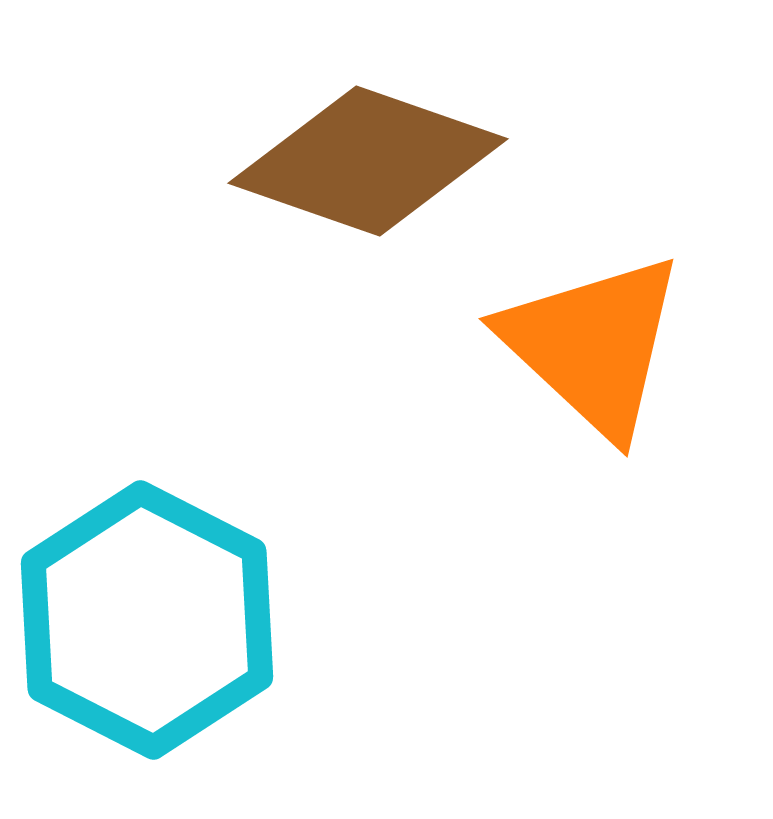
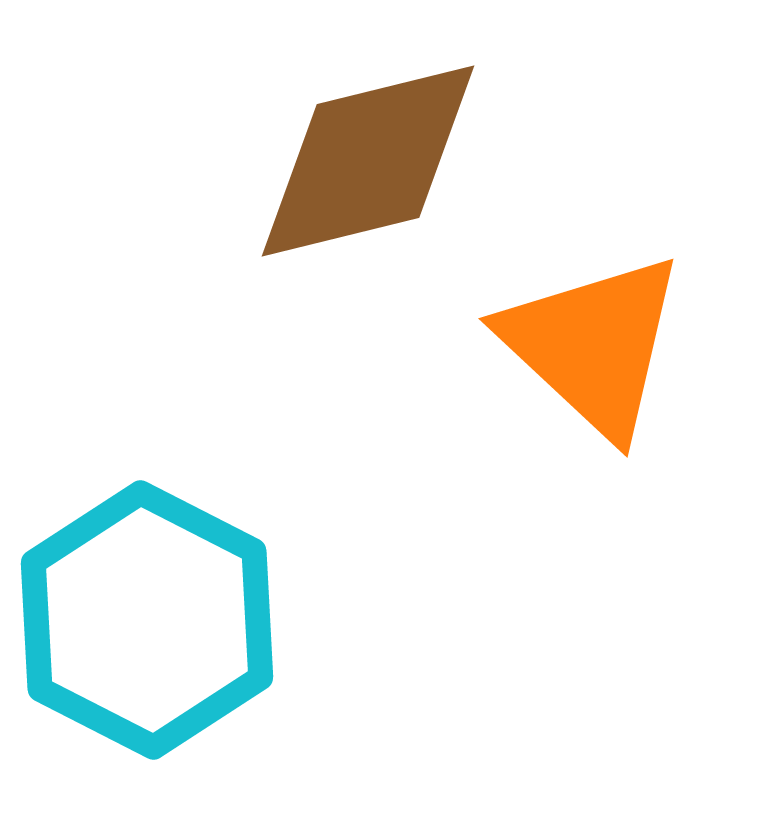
brown diamond: rotated 33 degrees counterclockwise
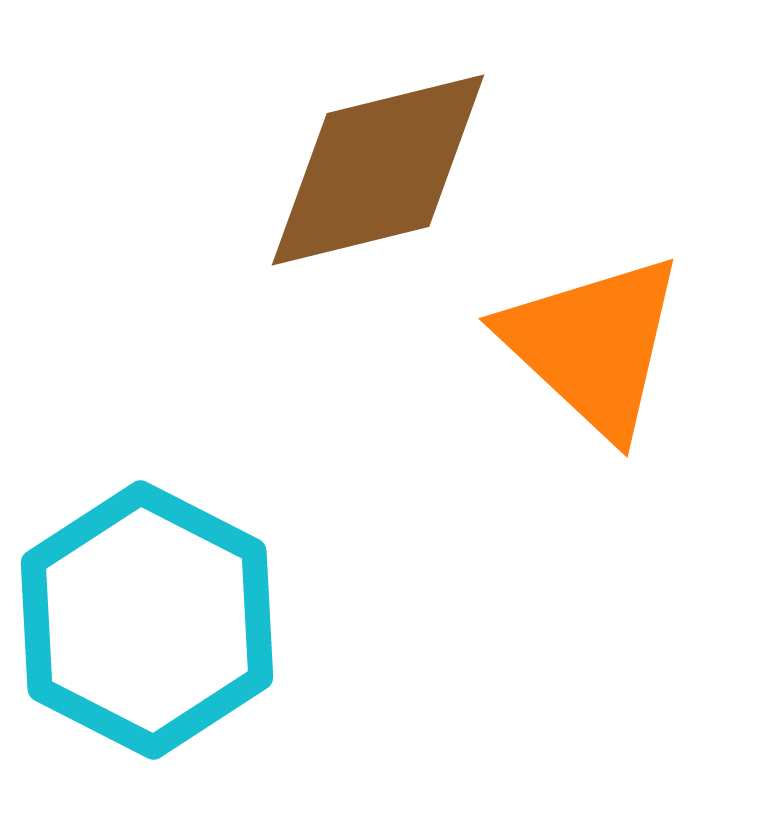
brown diamond: moved 10 px right, 9 px down
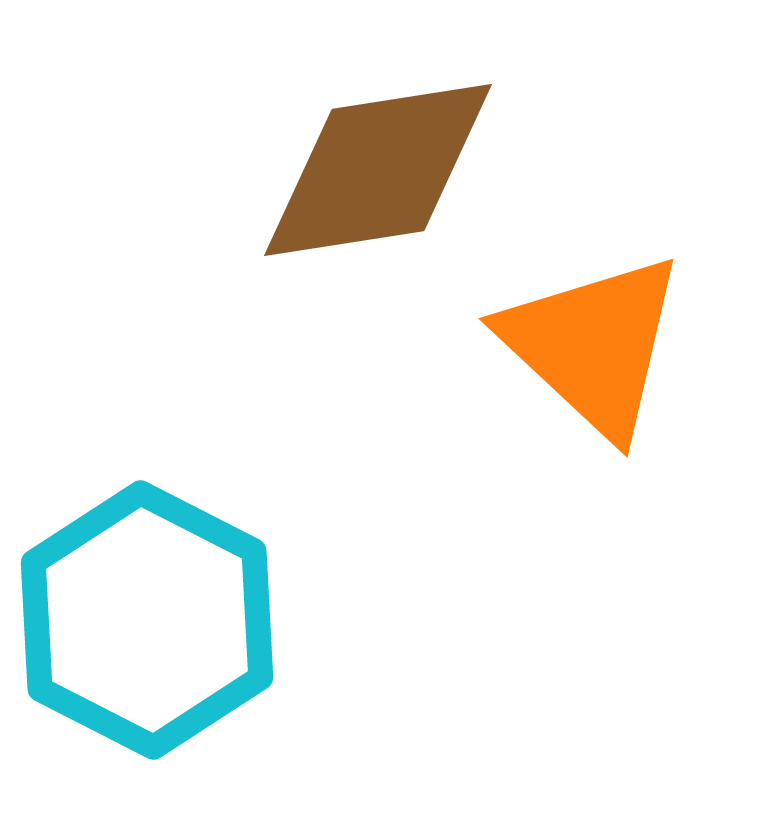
brown diamond: rotated 5 degrees clockwise
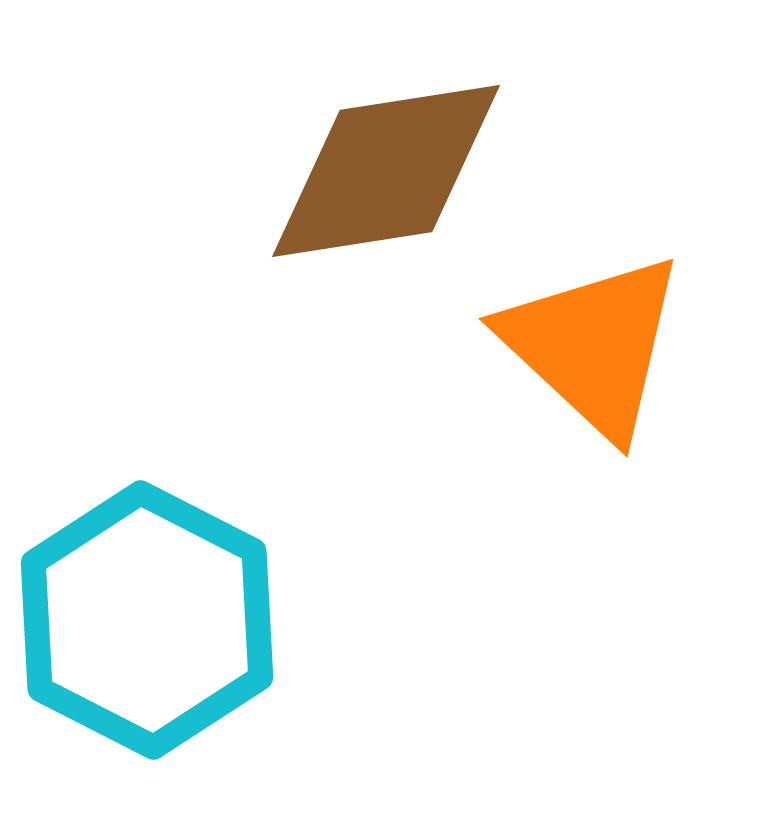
brown diamond: moved 8 px right, 1 px down
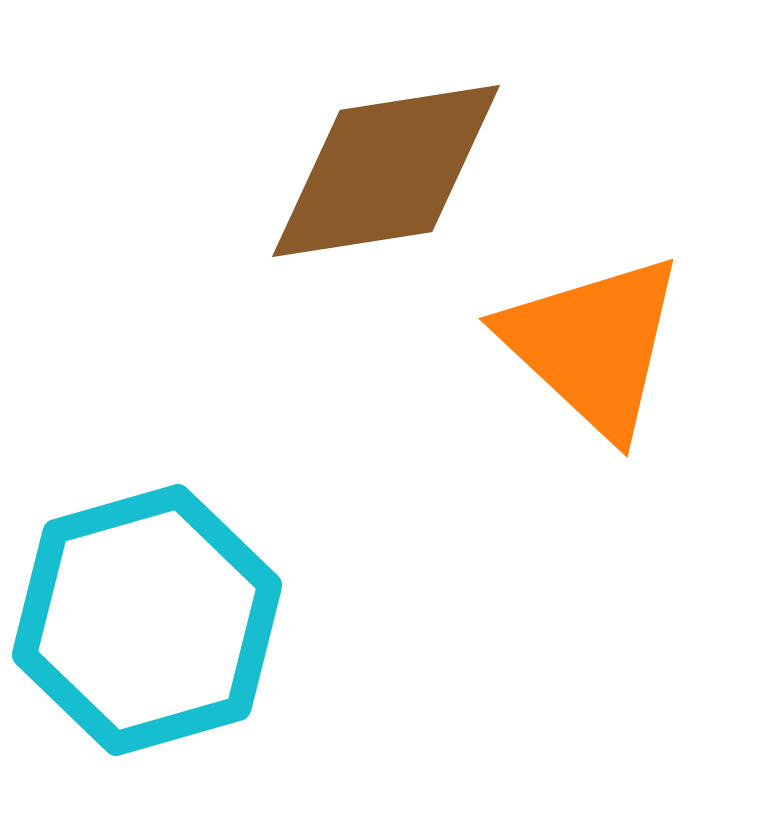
cyan hexagon: rotated 17 degrees clockwise
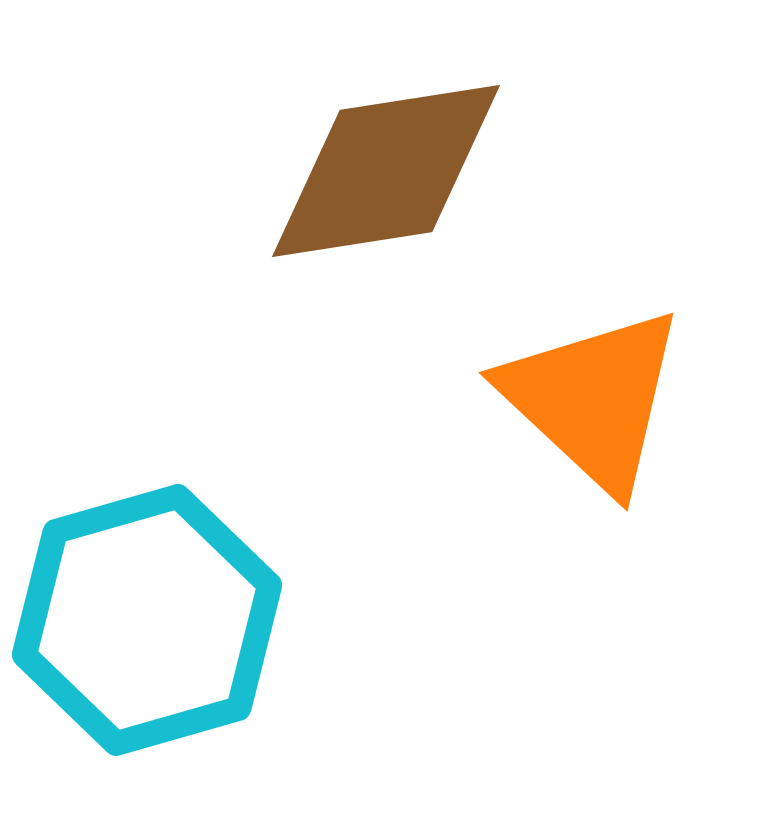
orange triangle: moved 54 px down
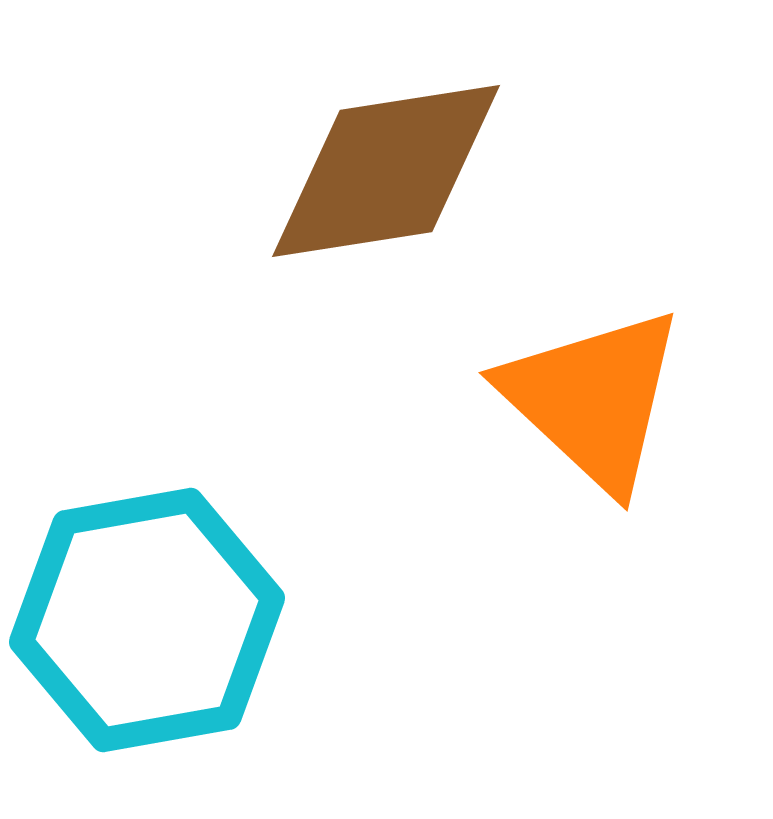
cyan hexagon: rotated 6 degrees clockwise
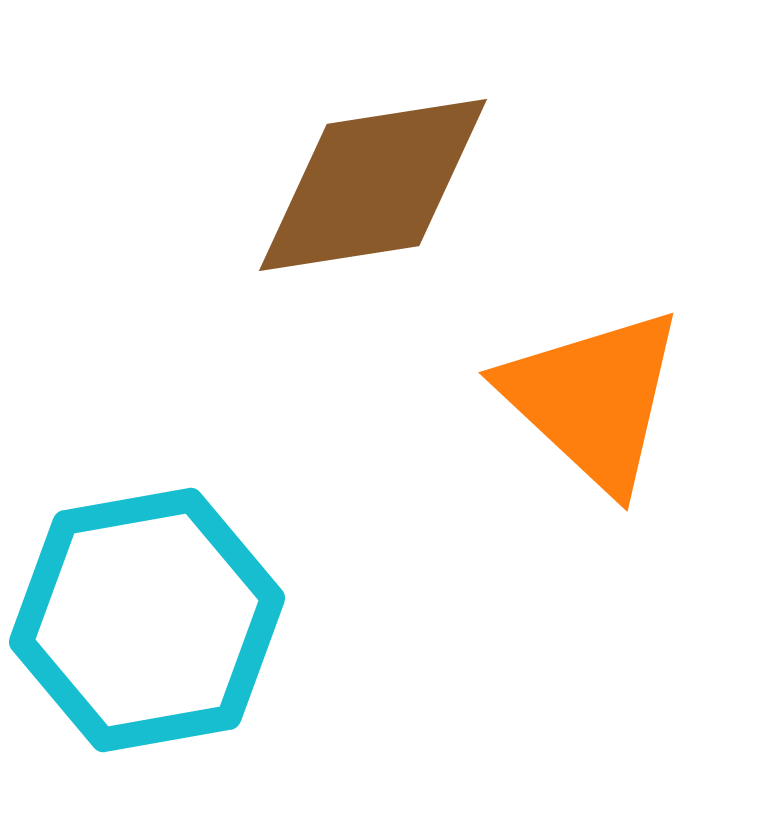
brown diamond: moved 13 px left, 14 px down
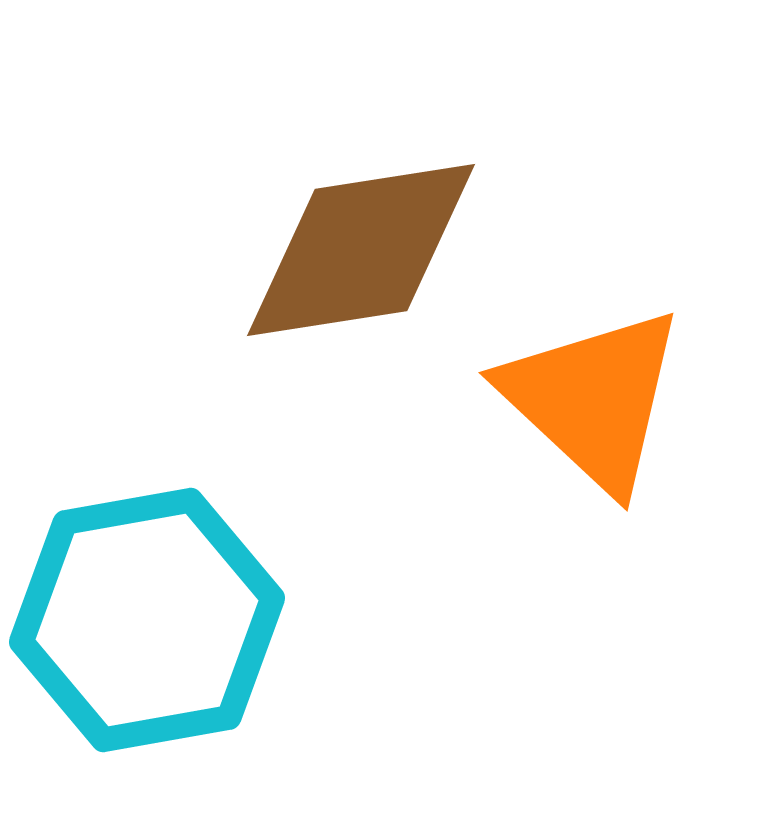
brown diamond: moved 12 px left, 65 px down
